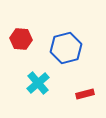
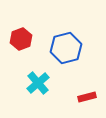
red hexagon: rotated 25 degrees counterclockwise
red rectangle: moved 2 px right, 3 px down
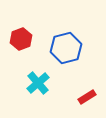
red rectangle: rotated 18 degrees counterclockwise
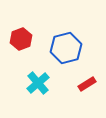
red rectangle: moved 13 px up
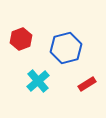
cyan cross: moved 2 px up
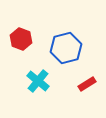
red hexagon: rotated 20 degrees counterclockwise
cyan cross: rotated 10 degrees counterclockwise
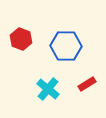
blue hexagon: moved 2 px up; rotated 16 degrees clockwise
cyan cross: moved 10 px right, 8 px down
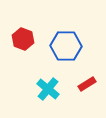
red hexagon: moved 2 px right
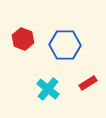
blue hexagon: moved 1 px left, 1 px up
red rectangle: moved 1 px right, 1 px up
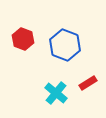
blue hexagon: rotated 20 degrees clockwise
cyan cross: moved 8 px right, 4 px down
